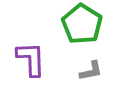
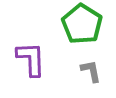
gray L-shape: rotated 90 degrees counterclockwise
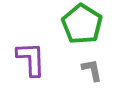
gray L-shape: moved 1 px right, 1 px up
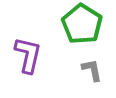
purple L-shape: moved 3 px left, 4 px up; rotated 15 degrees clockwise
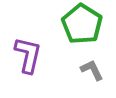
gray L-shape: rotated 15 degrees counterclockwise
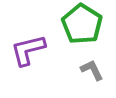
purple L-shape: moved 5 px up; rotated 117 degrees counterclockwise
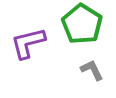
purple L-shape: moved 7 px up
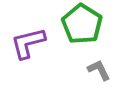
gray L-shape: moved 7 px right
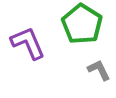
purple L-shape: rotated 81 degrees clockwise
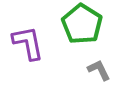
purple L-shape: rotated 12 degrees clockwise
